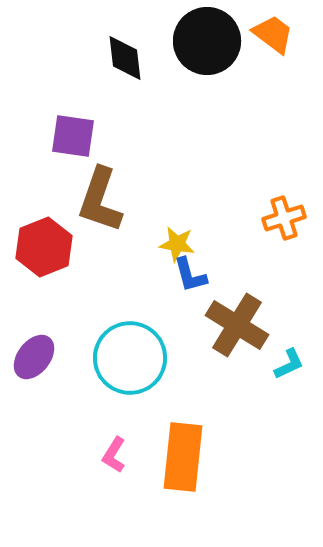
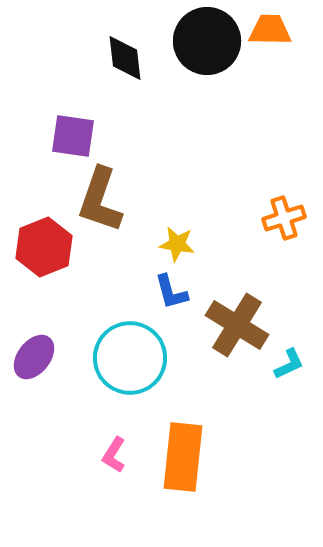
orange trapezoid: moved 3 px left, 4 px up; rotated 36 degrees counterclockwise
blue L-shape: moved 19 px left, 17 px down
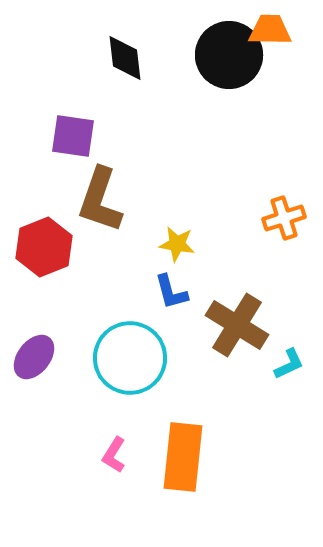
black circle: moved 22 px right, 14 px down
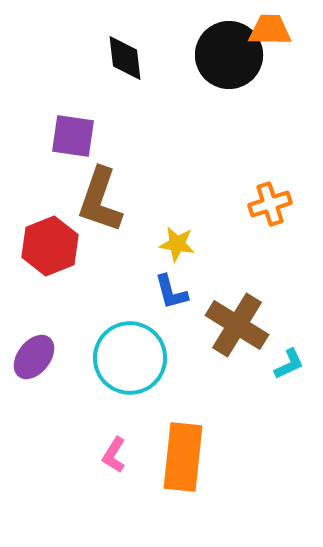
orange cross: moved 14 px left, 14 px up
red hexagon: moved 6 px right, 1 px up
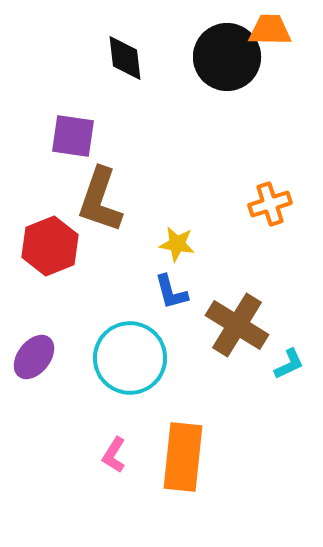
black circle: moved 2 px left, 2 px down
